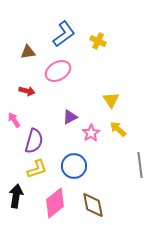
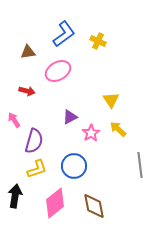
black arrow: moved 1 px left
brown diamond: moved 1 px right, 1 px down
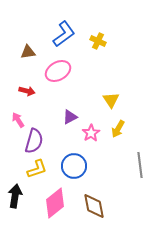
pink arrow: moved 4 px right
yellow arrow: rotated 102 degrees counterclockwise
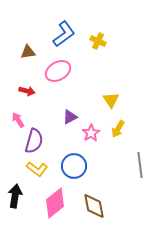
yellow L-shape: rotated 55 degrees clockwise
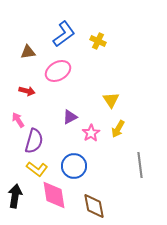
pink diamond: moved 1 px left, 8 px up; rotated 60 degrees counterclockwise
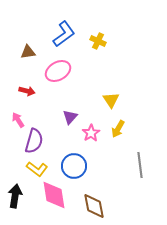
purple triangle: rotated 21 degrees counterclockwise
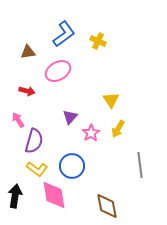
blue circle: moved 2 px left
brown diamond: moved 13 px right
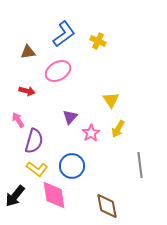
black arrow: rotated 150 degrees counterclockwise
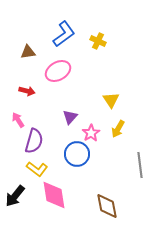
blue circle: moved 5 px right, 12 px up
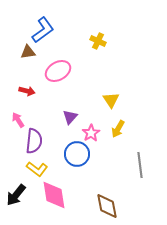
blue L-shape: moved 21 px left, 4 px up
purple semicircle: rotated 10 degrees counterclockwise
black arrow: moved 1 px right, 1 px up
